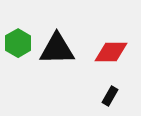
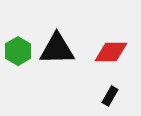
green hexagon: moved 8 px down
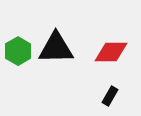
black triangle: moved 1 px left, 1 px up
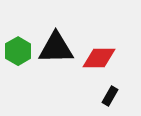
red diamond: moved 12 px left, 6 px down
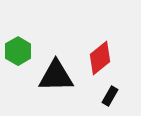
black triangle: moved 28 px down
red diamond: moved 1 px right; rotated 40 degrees counterclockwise
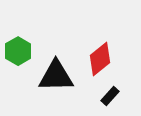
red diamond: moved 1 px down
black rectangle: rotated 12 degrees clockwise
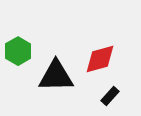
red diamond: rotated 24 degrees clockwise
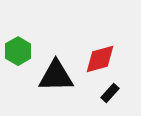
black rectangle: moved 3 px up
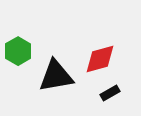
black triangle: rotated 9 degrees counterclockwise
black rectangle: rotated 18 degrees clockwise
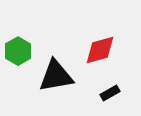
red diamond: moved 9 px up
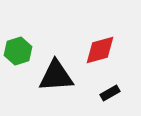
green hexagon: rotated 12 degrees clockwise
black triangle: rotated 6 degrees clockwise
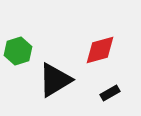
black triangle: moved 1 px left, 4 px down; rotated 27 degrees counterclockwise
